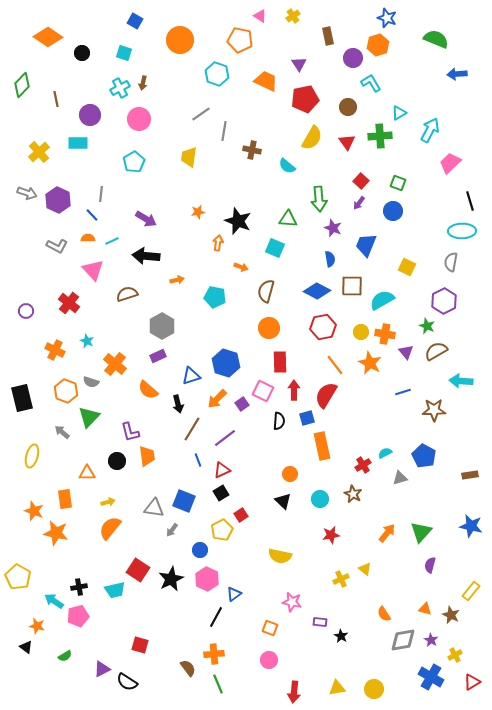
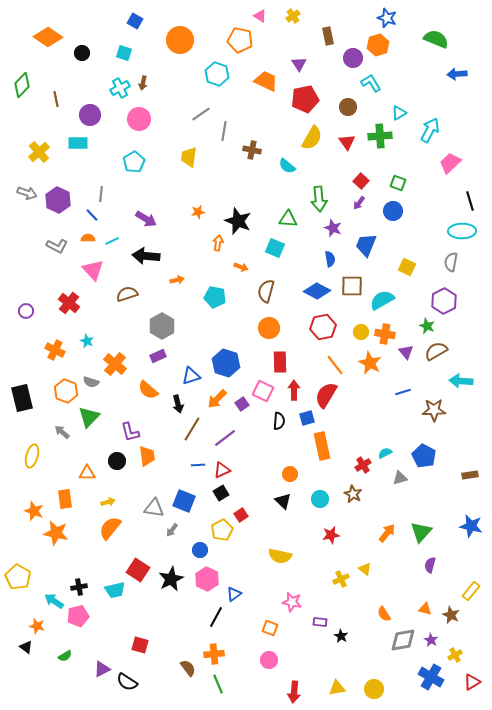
blue line at (198, 460): moved 5 px down; rotated 72 degrees counterclockwise
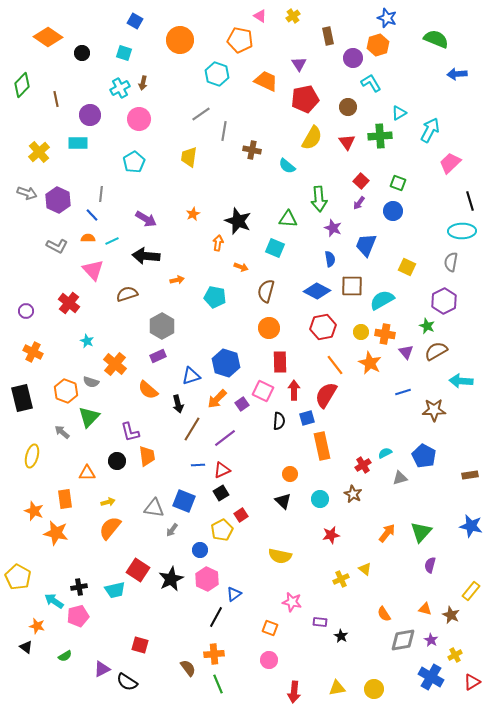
orange star at (198, 212): moved 5 px left, 2 px down; rotated 16 degrees counterclockwise
orange cross at (55, 350): moved 22 px left, 2 px down
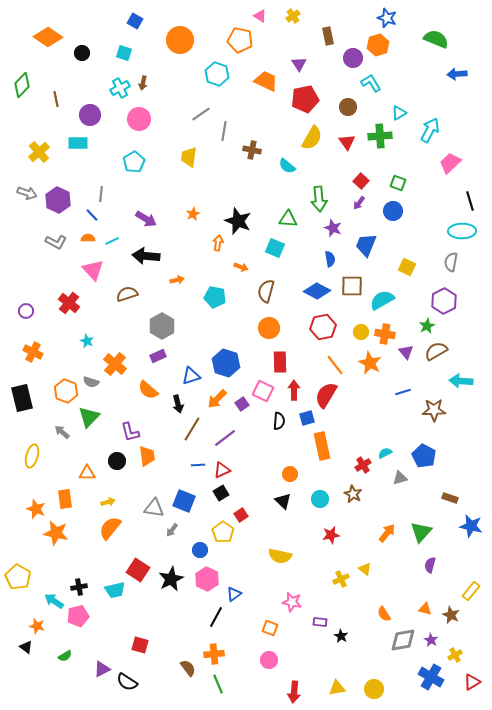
gray L-shape at (57, 246): moved 1 px left, 4 px up
green star at (427, 326): rotated 21 degrees clockwise
brown rectangle at (470, 475): moved 20 px left, 23 px down; rotated 28 degrees clockwise
orange star at (34, 511): moved 2 px right, 2 px up
yellow pentagon at (222, 530): moved 1 px right, 2 px down; rotated 10 degrees counterclockwise
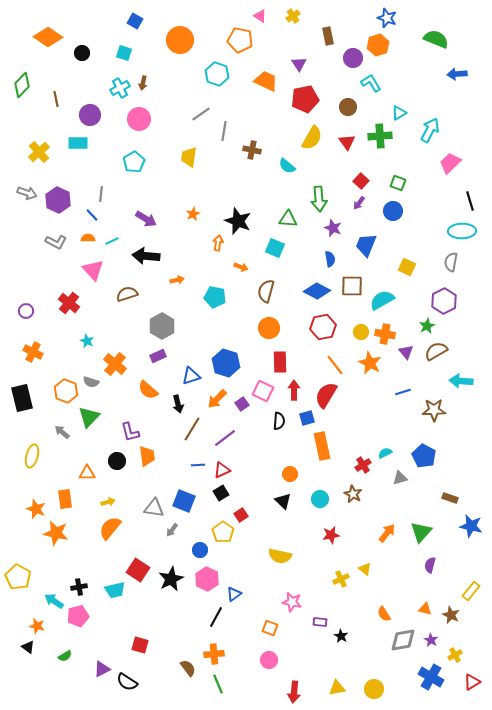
black triangle at (26, 647): moved 2 px right
